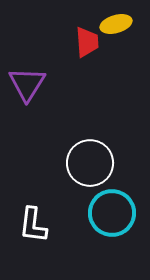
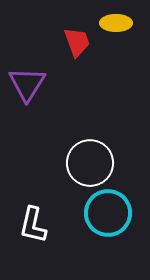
yellow ellipse: moved 1 px up; rotated 16 degrees clockwise
red trapezoid: moved 10 px left; rotated 16 degrees counterclockwise
cyan circle: moved 4 px left
white L-shape: rotated 6 degrees clockwise
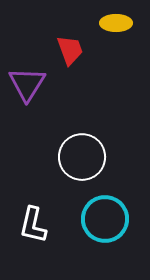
red trapezoid: moved 7 px left, 8 px down
white circle: moved 8 px left, 6 px up
cyan circle: moved 3 px left, 6 px down
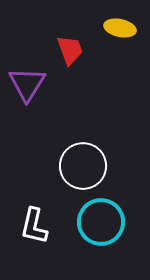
yellow ellipse: moved 4 px right, 5 px down; rotated 12 degrees clockwise
white circle: moved 1 px right, 9 px down
cyan circle: moved 4 px left, 3 px down
white L-shape: moved 1 px right, 1 px down
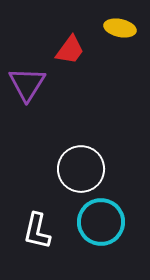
red trapezoid: rotated 56 degrees clockwise
white circle: moved 2 px left, 3 px down
white L-shape: moved 3 px right, 5 px down
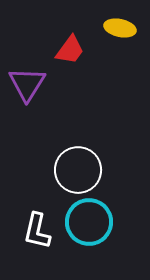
white circle: moved 3 px left, 1 px down
cyan circle: moved 12 px left
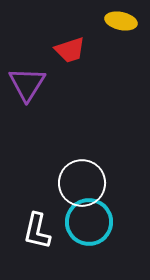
yellow ellipse: moved 1 px right, 7 px up
red trapezoid: rotated 36 degrees clockwise
white circle: moved 4 px right, 13 px down
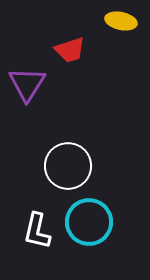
white circle: moved 14 px left, 17 px up
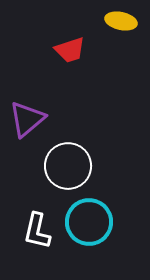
purple triangle: moved 35 px down; rotated 18 degrees clockwise
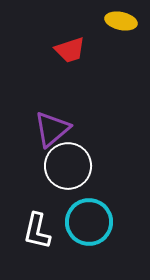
purple triangle: moved 25 px right, 10 px down
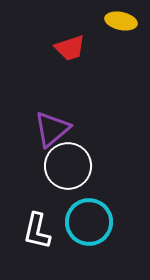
red trapezoid: moved 2 px up
